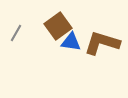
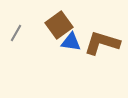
brown square: moved 1 px right, 1 px up
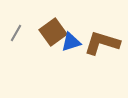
brown square: moved 6 px left, 7 px down
blue triangle: rotated 25 degrees counterclockwise
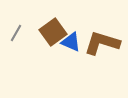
blue triangle: rotated 40 degrees clockwise
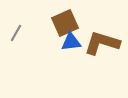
brown square: moved 12 px right, 9 px up; rotated 12 degrees clockwise
blue triangle: rotated 30 degrees counterclockwise
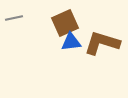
gray line: moved 2 px left, 15 px up; rotated 48 degrees clockwise
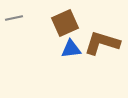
blue triangle: moved 7 px down
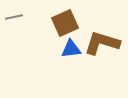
gray line: moved 1 px up
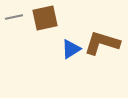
brown square: moved 20 px left, 5 px up; rotated 12 degrees clockwise
blue triangle: rotated 25 degrees counterclockwise
